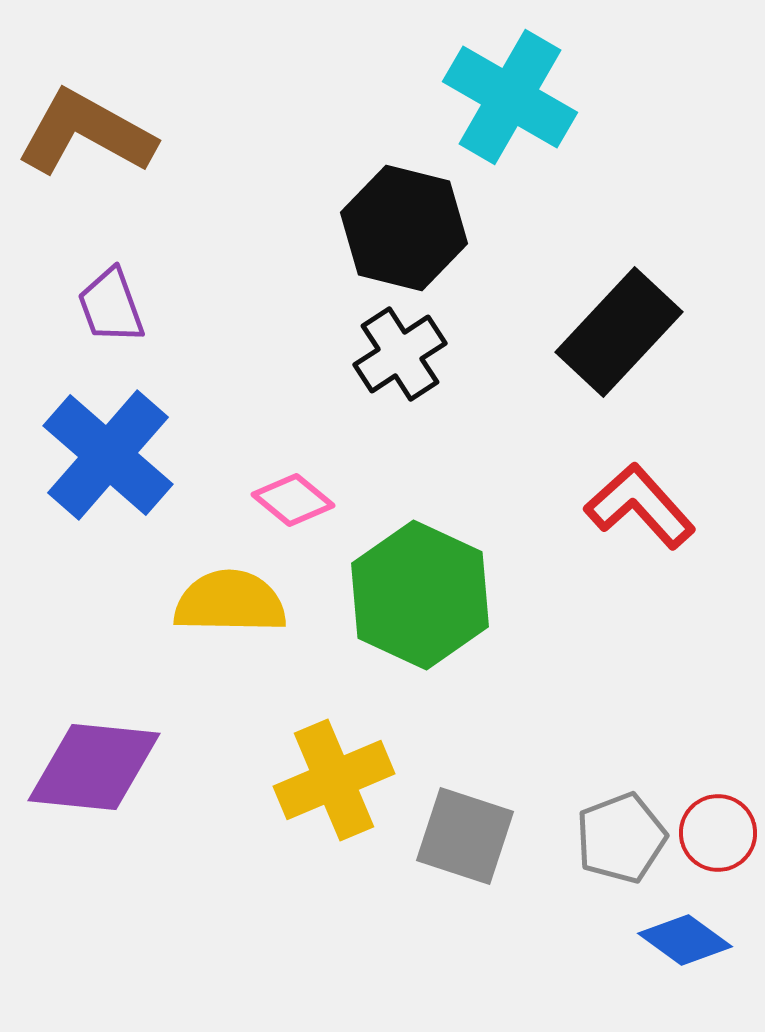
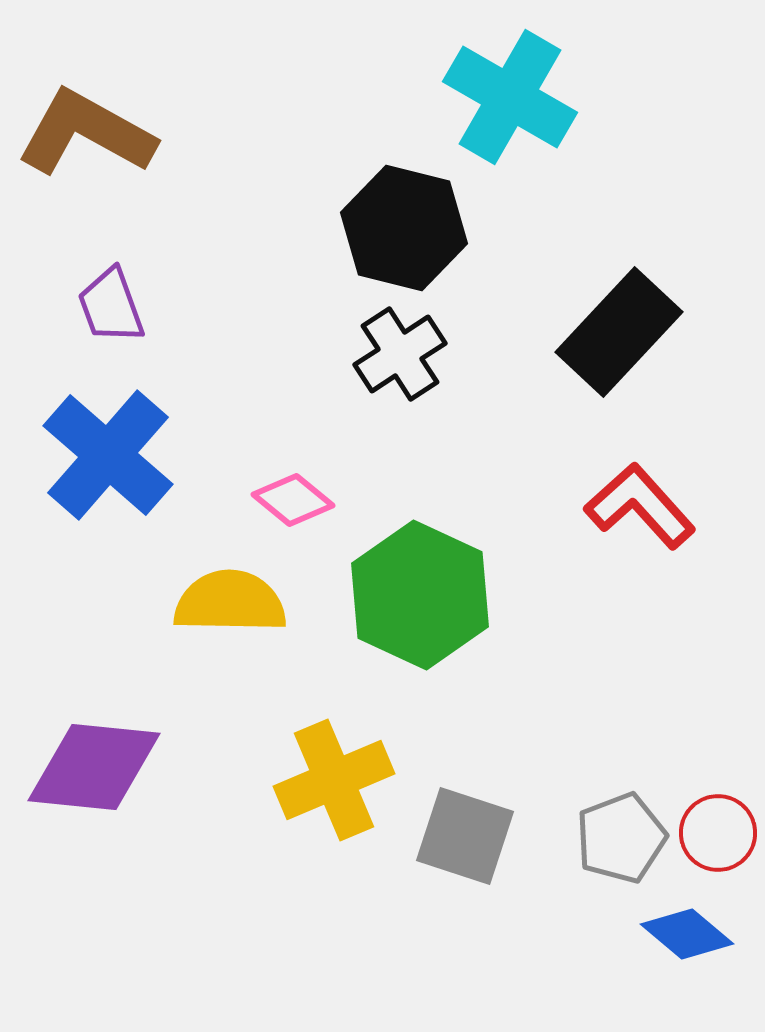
blue diamond: moved 2 px right, 6 px up; rotated 4 degrees clockwise
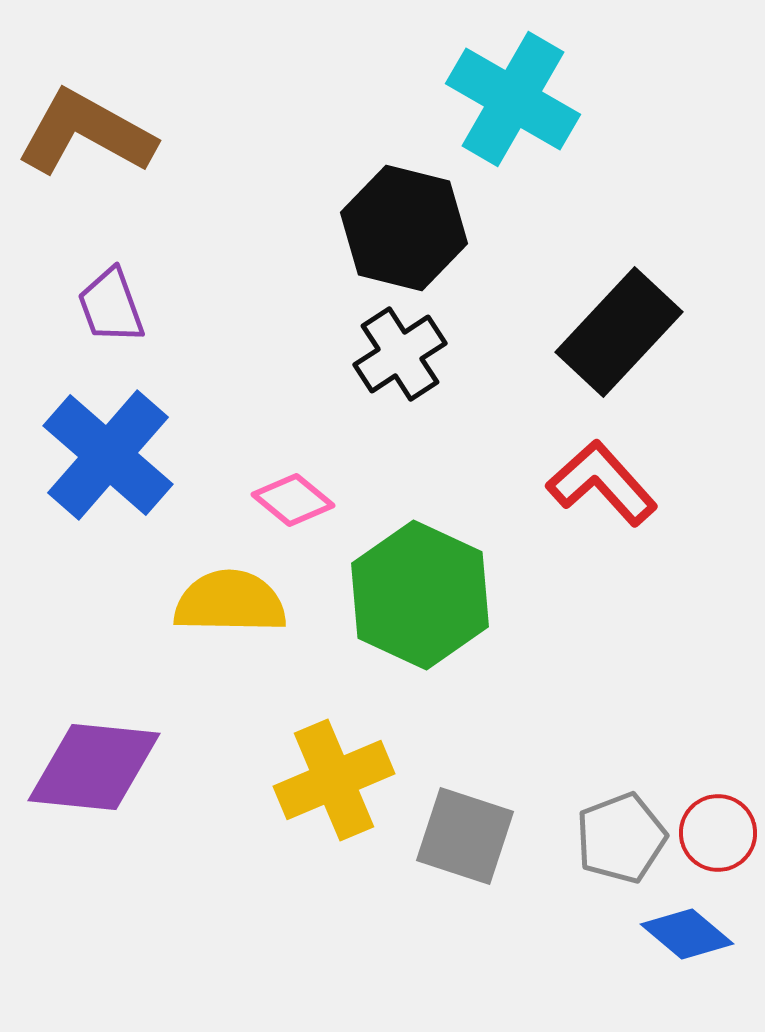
cyan cross: moved 3 px right, 2 px down
red L-shape: moved 38 px left, 23 px up
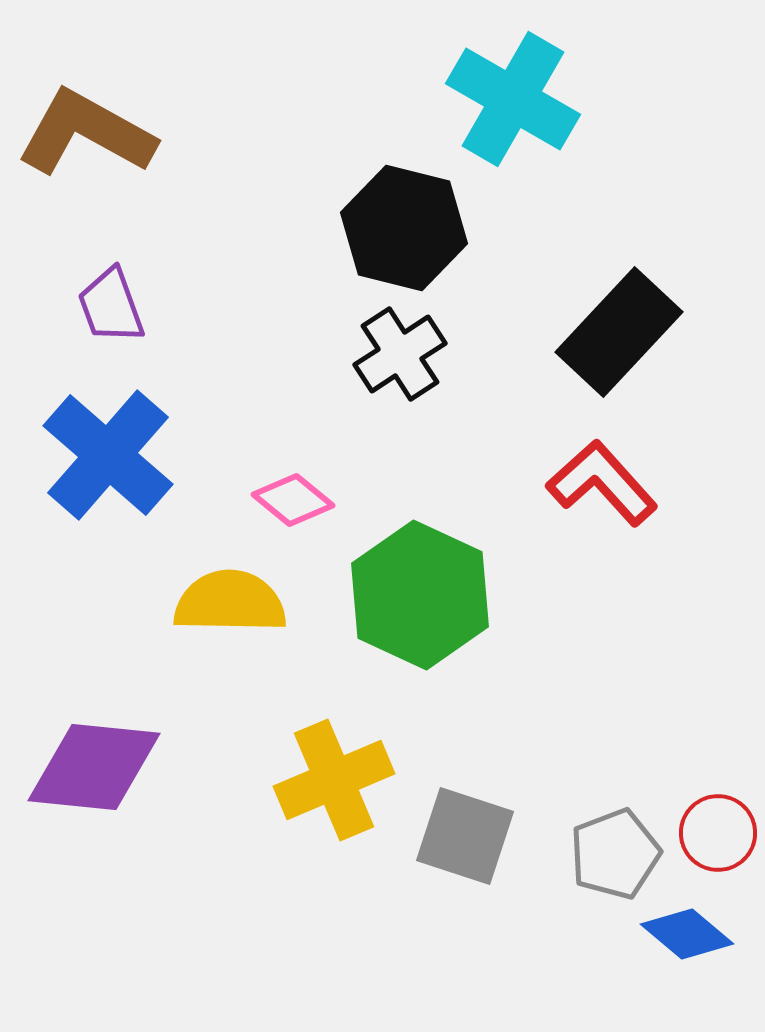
gray pentagon: moved 6 px left, 16 px down
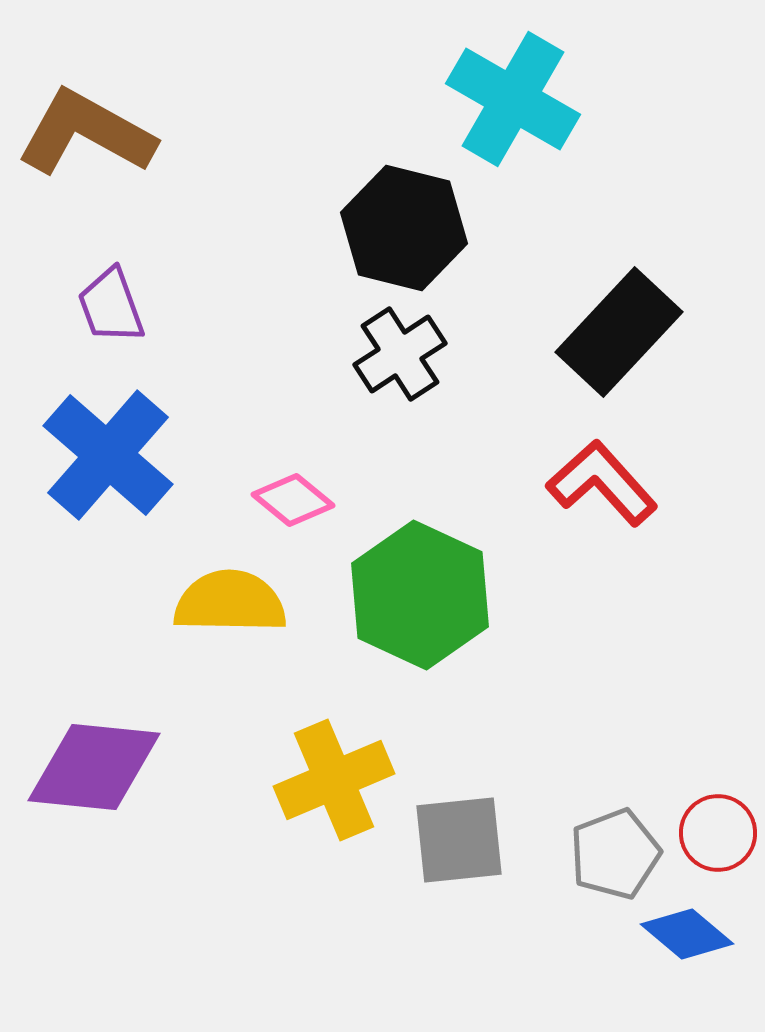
gray square: moved 6 px left, 4 px down; rotated 24 degrees counterclockwise
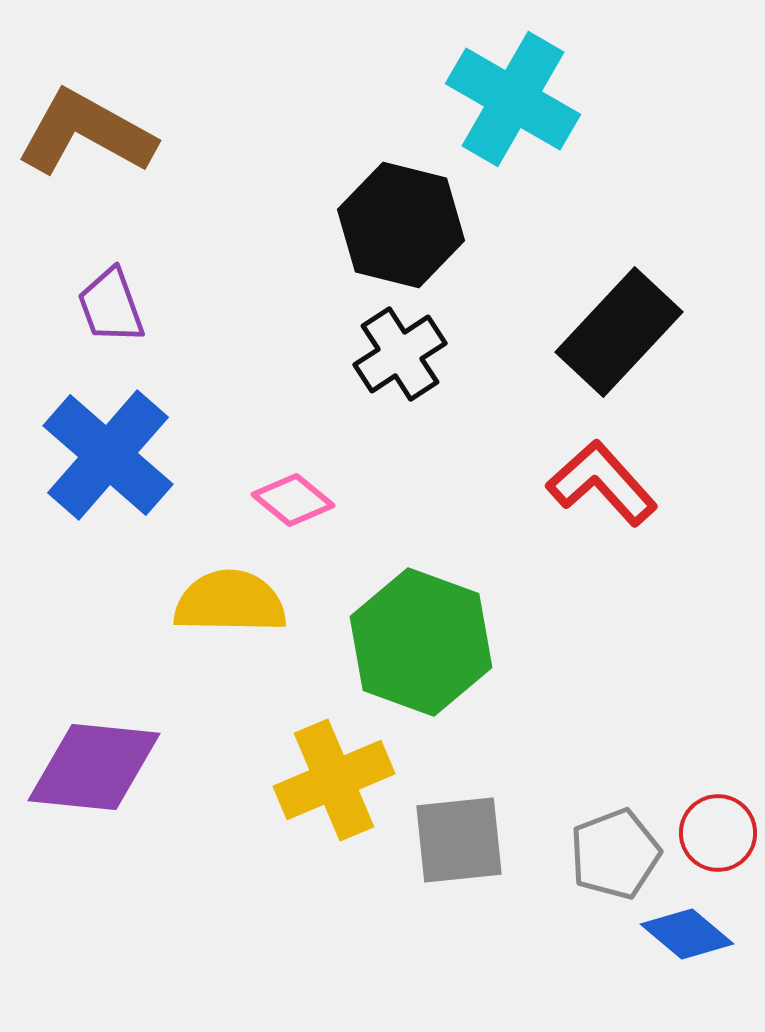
black hexagon: moved 3 px left, 3 px up
green hexagon: moved 1 px right, 47 px down; rotated 5 degrees counterclockwise
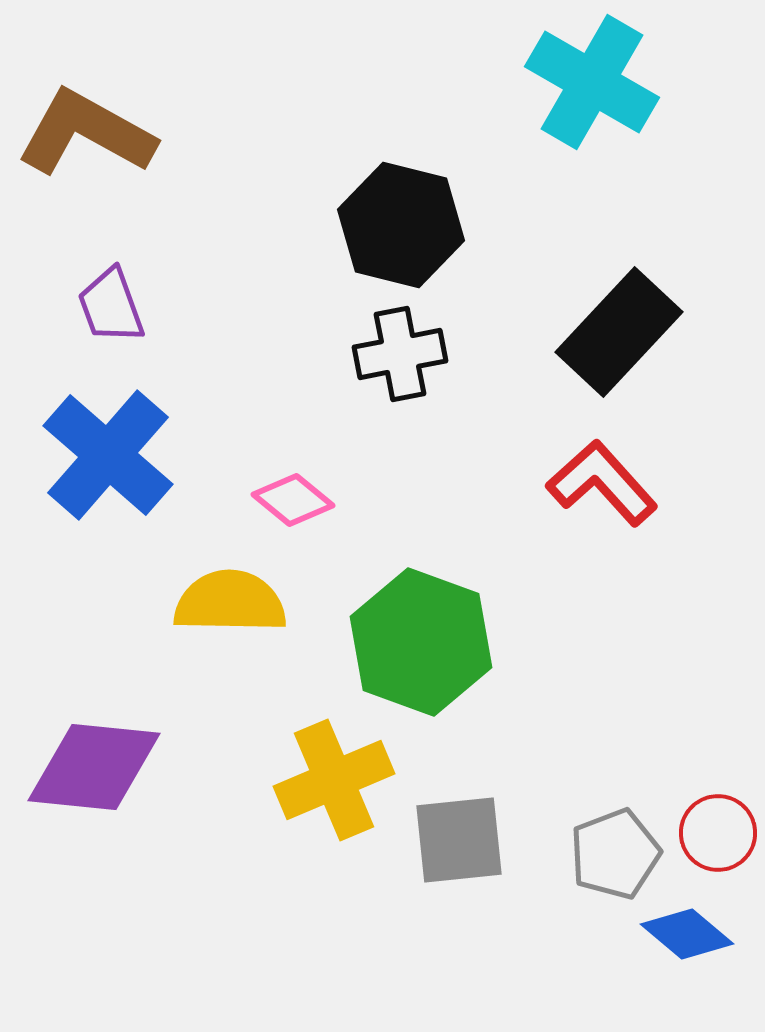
cyan cross: moved 79 px right, 17 px up
black cross: rotated 22 degrees clockwise
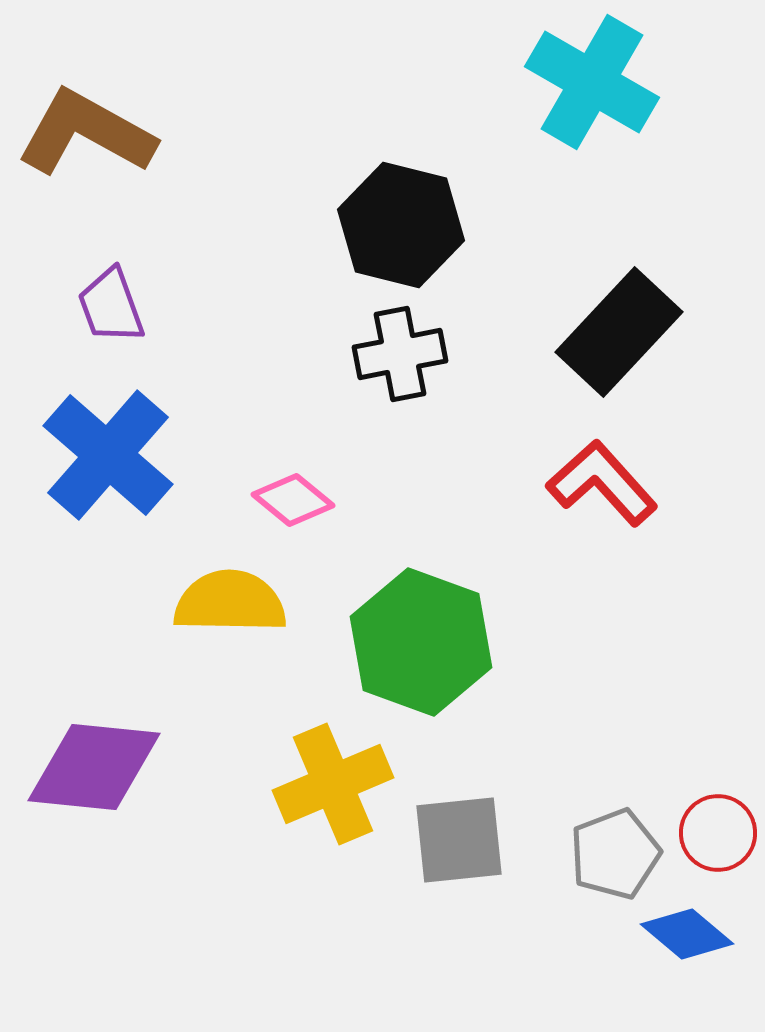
yellow cross: moved 1 px left, 4 px down
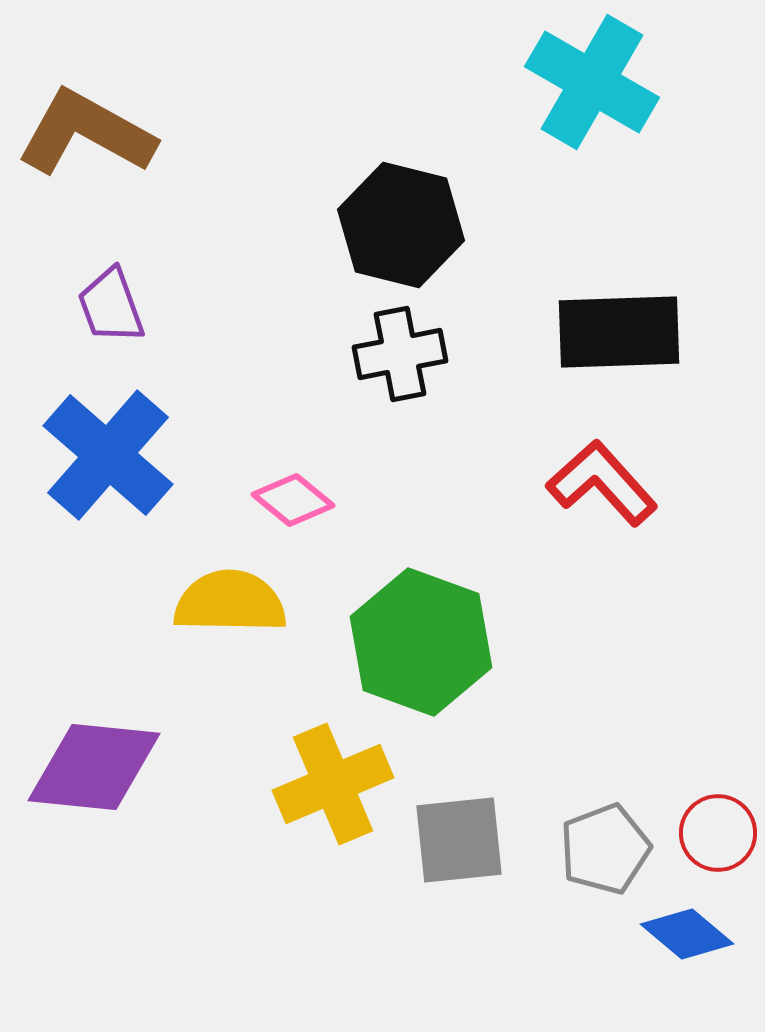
black rectangle: rotated 45 degrees clockwise
gray pentagon: moved 10 px left, 5 px up
